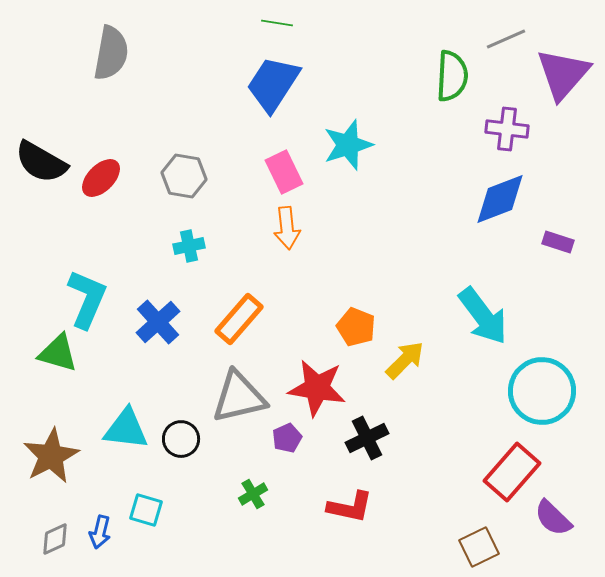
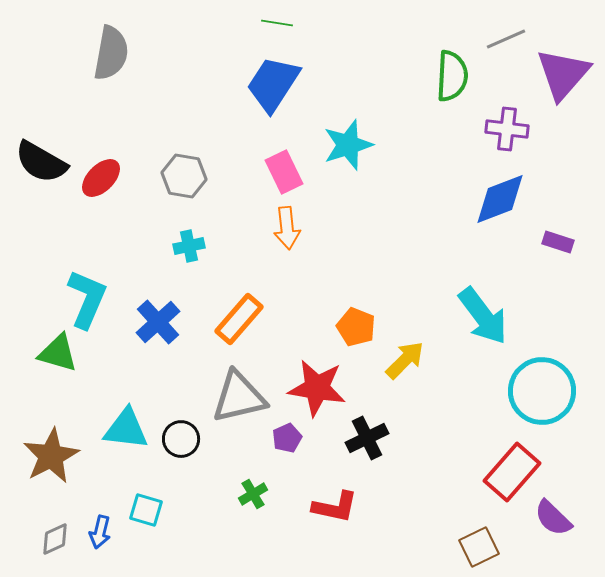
red L-shape: moved 15 px left
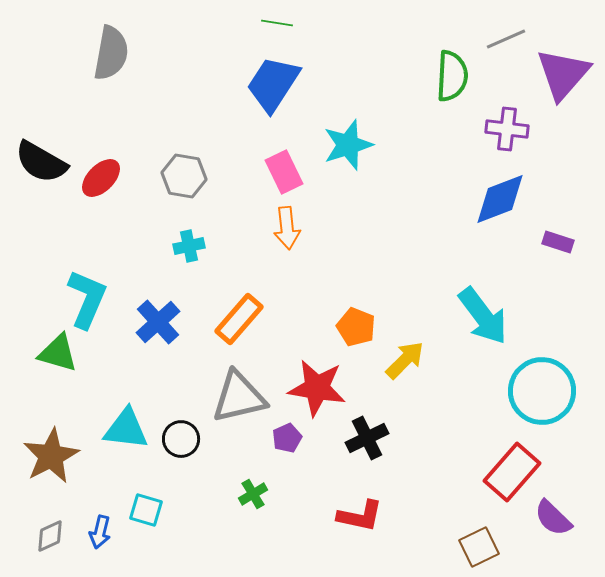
red L-shape: moved 25 px right, 9 px down
gray diamond: moved 5 px left, 3 px up
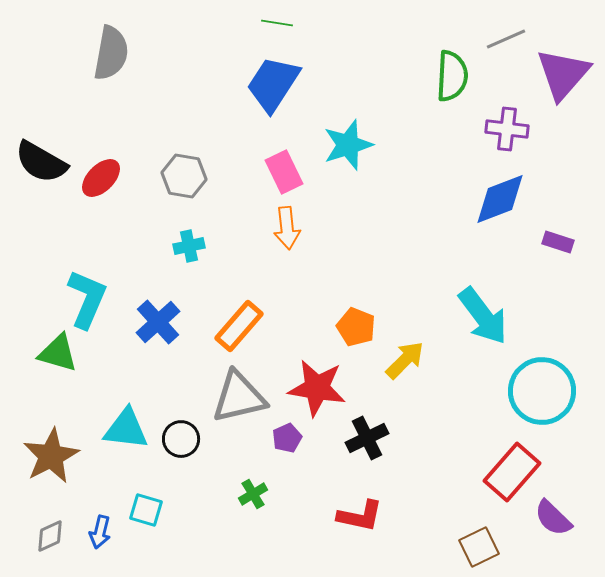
orange rectangle: moved 7 px down
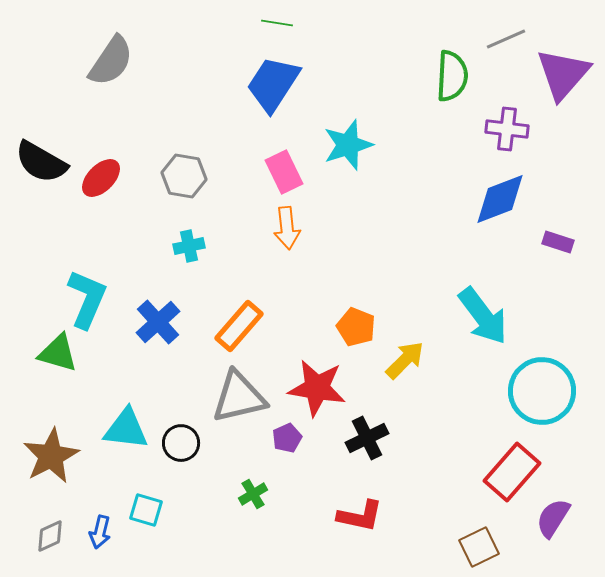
gray semicircle: moved 8 px down; rotated 24 degrees clockwise
black circle: moved 4 px down
purple semicircle: rotated 78 degrees clockwise
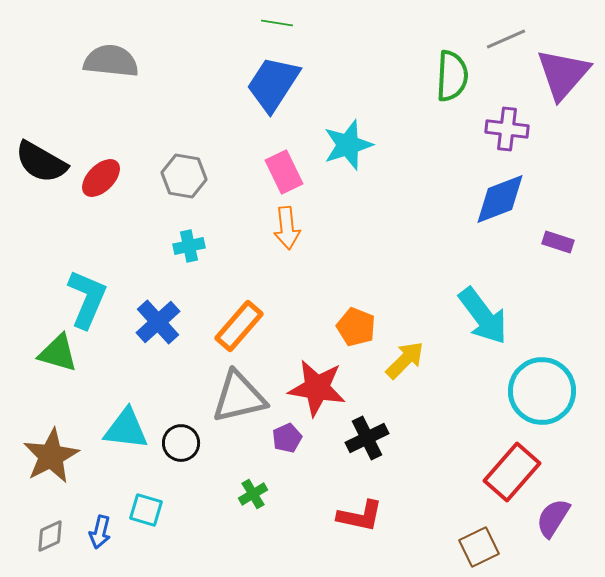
gray semicircle: rotated 118 degrees counterclockwise
